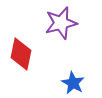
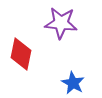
purple star: rotated 20 degrees clockwise
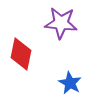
blue star: moved 3 px left
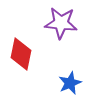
blue star: rotated 20 degrees clockwise
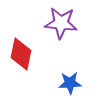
blue star: rotated 20 degrees clockwise
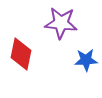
blue star: moved 16 px right, 23 px up
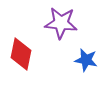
blue star: rotated 15 degrees clockwise
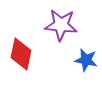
purple star: moved 2 px down
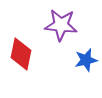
blue star: rotated 25 degrees counterclockwise
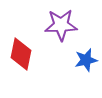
purple star: rotated 8 degrees counterclockwise
